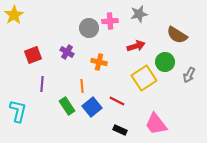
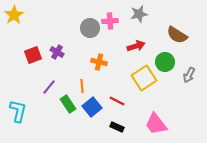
gray circle: moved 1 px right
purple cross: moved 10 px left
purple line: moved 7 px right, 3 px down; rotated 35 degrees clockwise
green rectangle: moved 1 px right, 2 px up
black rectangle: moved 3 px left, 3 px up
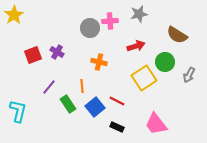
blue square: moved 3 px right
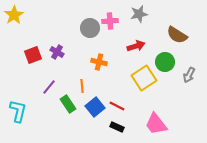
red line: moved 5 px down
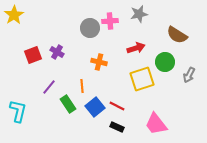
red arrow: moved 2 px down
yellow square: moved 2 px left, 1 px down; rotated 15 degrees clockwise
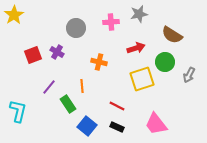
pink cross: moved 1 px right, 1 px down
gray circle: moved 14 px left
brown semicircle: moved 5 px left
blue square: moved 8 px left, 19 px down; rotated 12 degrees counterclockwise
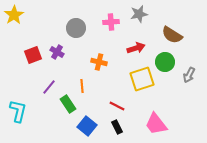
black rectangle: rotated 40 degrees clockwise
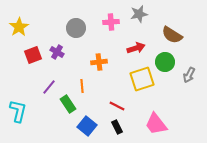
yellow star: moved 5 px right, 12 px down
orange cross: rotated 21 degrees counterclockwise
